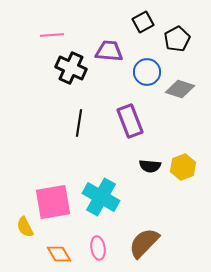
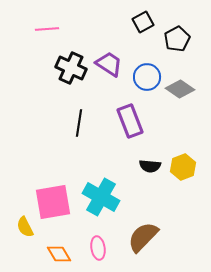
pink line: moved 5 px left, 6 px up
purple trapezoid: moved 13 px down; rotated 28 degrees clockwise
blue circle: moved 5 px down
gray diamond: rotated 16 degrees clockwise
brown semicircle: moved 1 px left, 6 px up
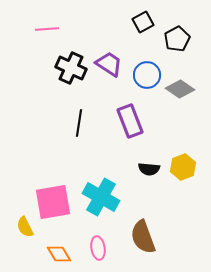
blue circle: moved 2 px up
black semicircle: moved 1 px left, 3 px down
brown semicircle: rotated 64 degrees counterclockwise
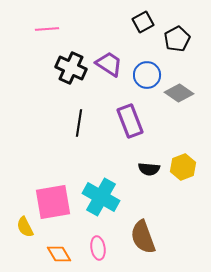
gray diamond: moved 1 px left, 4 px down
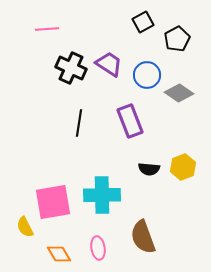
cyan cross: moved 1 px right, 2 px up; rotated 30 degrees counterclockwise
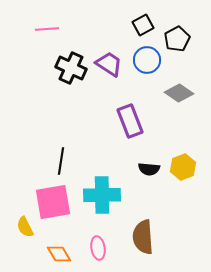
black square: moved 3 px down
blue circle: moved 15 px up
black line: moved 18 px left, 38 px down
brown semicircle: rotated 16 degrees clockwise
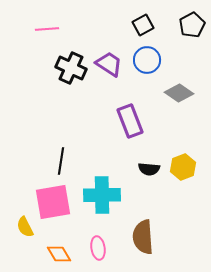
black pentagon: moved 15 px right, 14 px up
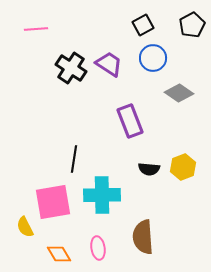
pink line: moved 11 px left
blue circle: moved 6 px right, 2 px up
black cross: rotated 8 degrees clockwise
black line: moved 13 px right, 2 px up
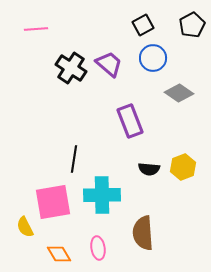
purple trapezoid: rotated 8 degrees clockwise
brown semicircle: moved 4 px up
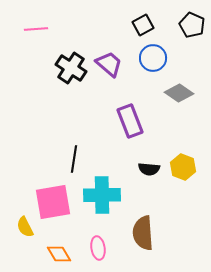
black pentagon: rotated 20 degrees counterclockwise
yellow hexagon: rotated 20 degrees counterclockwise
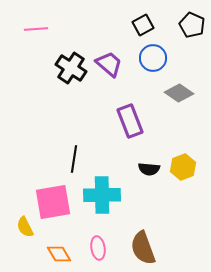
yellow hexagon: rotated 20 degrees clockwise
brown semicircle: moved 15 px down; rotated 16 degrees counterclockwise
